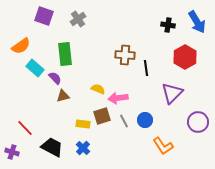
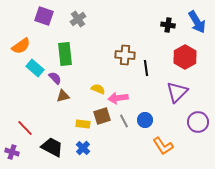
purple triangle: moved 5 px right, 1 px up
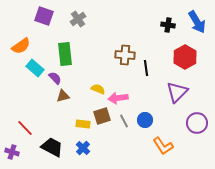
purple circle: moved 1 px left, 1 px down
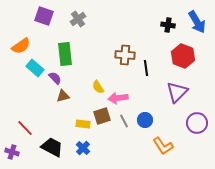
red hexagon: moved 2 px left, 1 px up; rotated 10 degrees counterclockwise
yellow semicircle: moved 2 px up; rotated 144 degrees counterclockwise
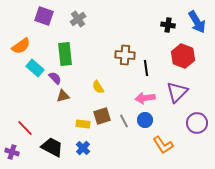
pink arrow: moved 27 px right
orange L-shape: moved 1 px up
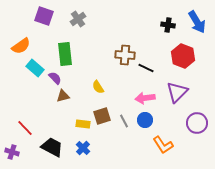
black line: rotated 56 degrees counterclockwise
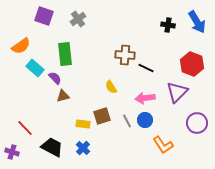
red hexagon: moved 9 px right, 8 px down
yellow semicircle: moved 13 px right
gray line: moved 3 px right
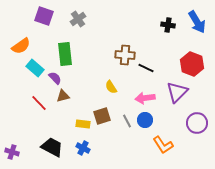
red line: moved 14 px right, 25 px up
blue cross: rotated 16 degrees counterclockwise
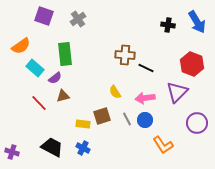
purple semicircle: rotated 96 degrees clockwise
yellow semicircle: moved 4 px right, 5 px down
gray line: moved 2 px up
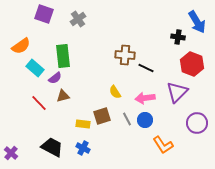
purple square: moved 2 px up
black cross: moved 10 px right, 12 px down
green rectangle: moved 2 px left, 2 px down
purple cross: moved 1 px left, 1 px down; rotated 24 degrees clockwise
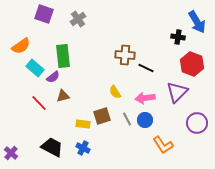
purple semicircle: moved 2 px left, 1 px up
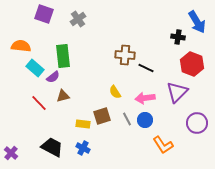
orange semicircle: rotated 138 degrees counterclockwise
